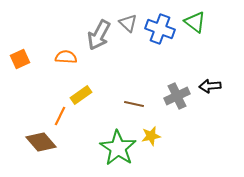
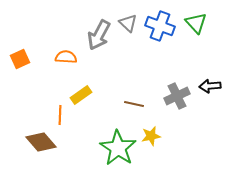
green triangle: moved 1 px right, 1 px down; rotated 10 degrees clockwise
blue cross: moved 3 px up
orange line: moved 1 px up; rotated 24 degrees counterclockwise
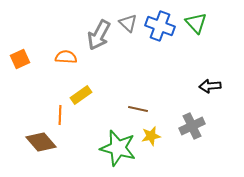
gray cross: moved 15 px right, 30 px down
brown line: moved 4 px right, 5 px down
green star: rotated 18 degrees counterclockwise
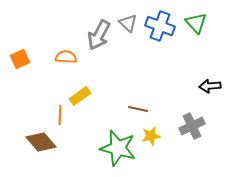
yellow rectangle: moved 1 px left, 1 px down
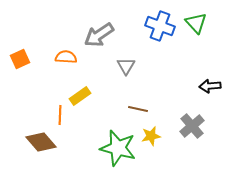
gray triangle: moved 2 px left, 43 px down; rotated 18 degrees clockwise
gray arrow: rotated 28 degrees clockwise
gray cross: rotated 15 degrees counterclockwise
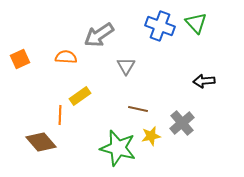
black arrow: moved 6 px left, 5 px up
gray cross: moved 10 px left, 3 px up
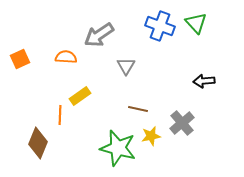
brown diamond: moved 3 px left, 1 px down; rotated 64 degrees clockwise
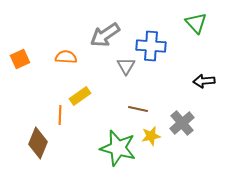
blue cross: moved 9 px left, 20 px down; rotated 16 degrees counterclockwise
gray arrow: moved 6 px right
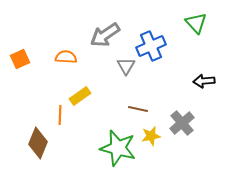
blue cross: rotated 28 degrees counterclockwise
